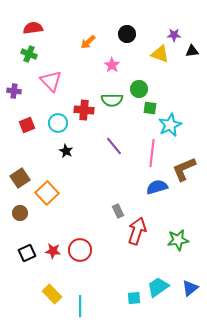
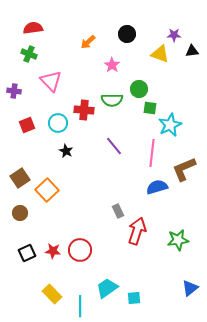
orange square: moved 3 px up
cyan trapezoid: moved 51 px left, 1 px down
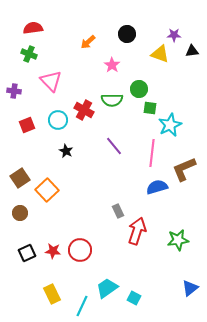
red cross: rotated 24 degrees clockwise
cyan circle: moved 3 px up
yellow rectangle: rotated 18 degrees clockwise
cyan square: rotated 32 degrees clockwise
cyan line: moved 2 px right; rotated 25 degrees clockwise
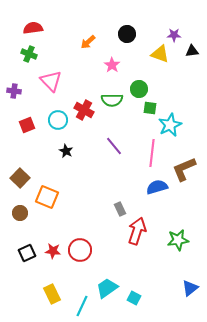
brown square: rotated 12 degrees counterclockwise
orange square: moved 7 px down; rotated 25 degrees counterclockwise
gray rectangle: moved 2 px right, 2 px up
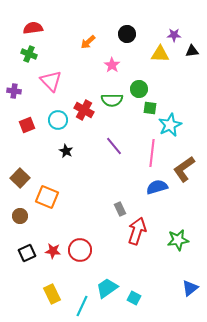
yellow triangle: rotated 18 degrees counterclockwise
brown L-shape: rotated 12 degrees counterclockwise
brown circle: moved 3 px down
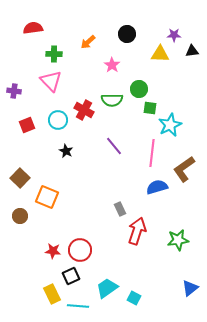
green cross: moved 25 px right; rotated 21 degrees counterclockwise
black square: moved 44 px right, 23 px down
cyan line: moved 4 px left; rotated 70 degrees clockwise
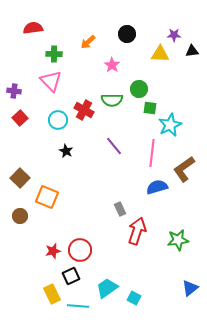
red square: moved 7 px left, 7 px up; rotated 21 degrees counterclockwise
red star: rotated 21 degrees counterclockwise
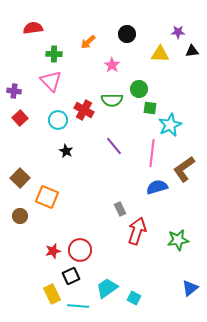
purple star: moved 4 px right, 3 px up
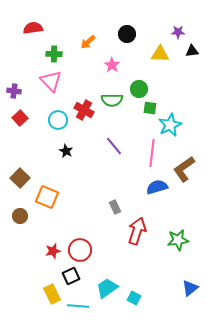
gray rectangle: moved 5 px left, 2 px up
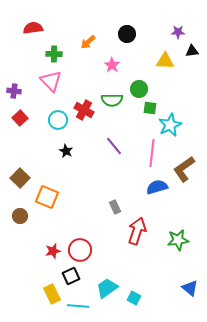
yellow triangle: moved 5 px right, 7 px down
blue triangle: rotated 42 degrees counterclockwise
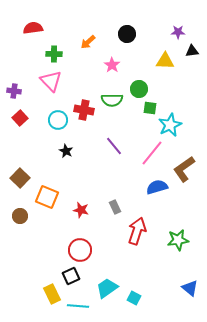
red cross: rotated 18 degrees counterclockwise
pink line: rotated 32 degrees clockwise
red star: moved 28 px right, 41 px up; rotated 28 degrees clockwise
